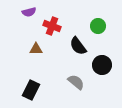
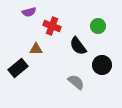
black rectangle: moved 13 px left, 22 px up; rotated 24 degrees clockwise
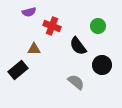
brown triangle: moved 2 px left
black rectangle: moved 2 px down
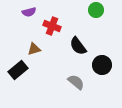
green circle: moved 2 px left, 16 px up
brown triangle: rotated 16 degrees counterclockwise
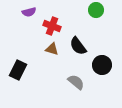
brown triangle: moved 18 px right; rotated 32 degrees clockwise
black rectangle: rotated 24 degrees counterclockwise
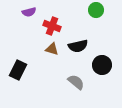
black semicircle: rotated 66 degrees counterclockwise
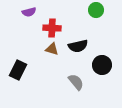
red cross: moved 2 px down; rotated 18 degrees counterclockwise
gray semicircle: rotated 12 degrees clockwise
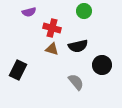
green circle: moved 12 px left, 1 px down
red cross: rotated 12 degrees clockwise
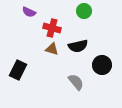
purple semicircle: rotated 40 degrees clockwise
